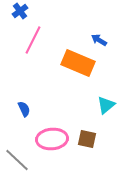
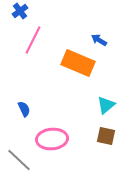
brown square: moved 19 px right, 3 px up
gray line: moved 2 px right
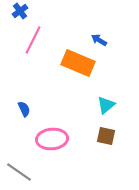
gray line: moved 12 px down; rotated 8 degrees counterclockwise
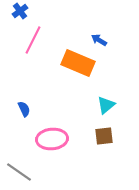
brown square: moved 2 px left; rotated 18 degrees counterclockwise
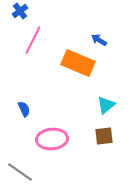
gray line: moved 1 px right
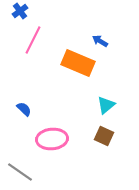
blue arrow: moved 1 px right, 1 px down
blue semicircle: rotated 21 degrees counterclockwise
brown square: rotated 30 degrees clockwise
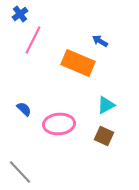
blue cross: moved 3 px down
cyan triangle: rotated 12 degrees clockwise
pink ellipse: moved 7 px right, 15 px up
gray line: rotated 12 degrees clockwise
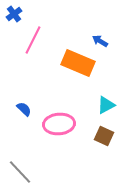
blue cross: moved 6 px left
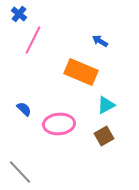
blue cross: moved 5 px right; rotated 14 degrees counterclockwise
orange rectangle: moved 3 px right, 9 px down
brown square: rotated 36 degrees clockwise
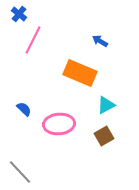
orange rectangle: moved 1 px left, 1 px down
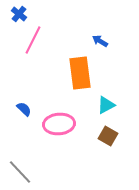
orange rectangle: rotated 60 degrees clockwise
brown square: moved 4 px right; rotated 30 degrees counterclockwise
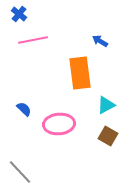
pink line: rotated 52 degrees clockwise
